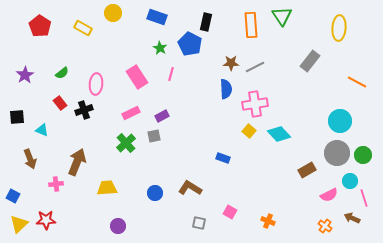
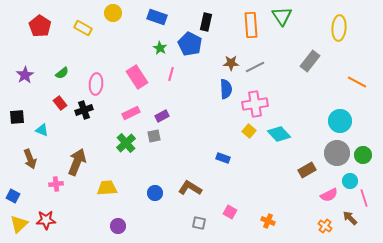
brown arrow at (352, 218): moved 2 px left; rotated 21 degrees clockwise
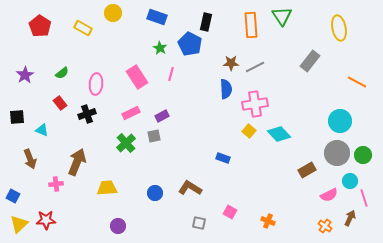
yellow ellipse at (339, 28): rotated 15 degrees counterclockwise
black cross at (84, 110): moved 3 px right, 4 px down
brown arrow at (350, 218): rotated 70 degrees clockwise
